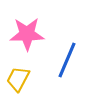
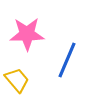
yellow trapezoid: moved 1 px left, 1 px down; rotated 112 degrees clockwise
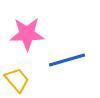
blue line: rotated 51 degrees clockwise
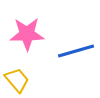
blue line: moved 9 px right, 9 px up
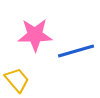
pink star: moved 8 px right, 1 px down
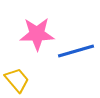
pink star: moved 2 px right, 1 px up
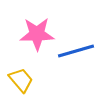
yellow trapezoid: moved 4 px right
